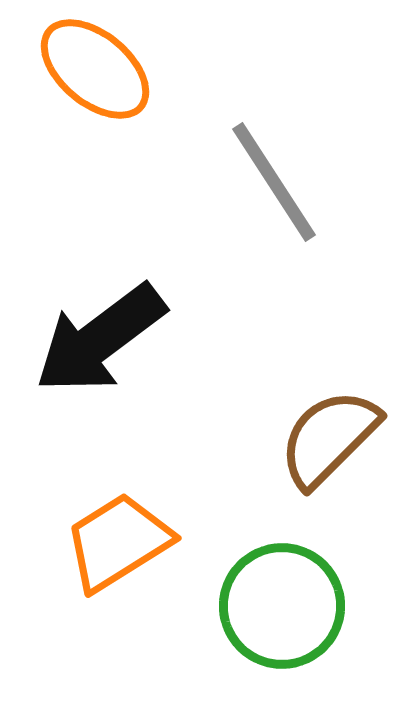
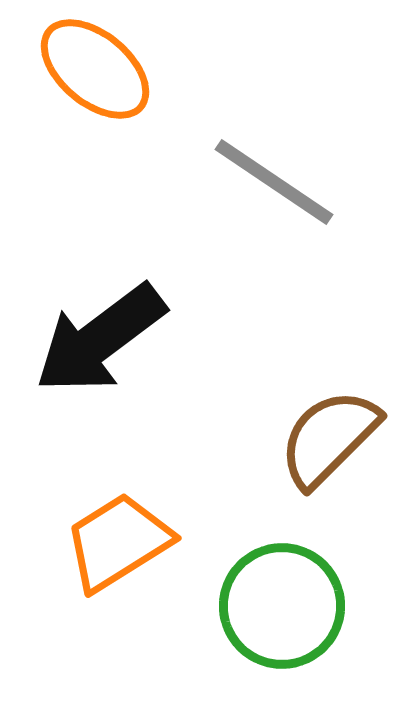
gray line: rotated 23 degrees counterclockwise
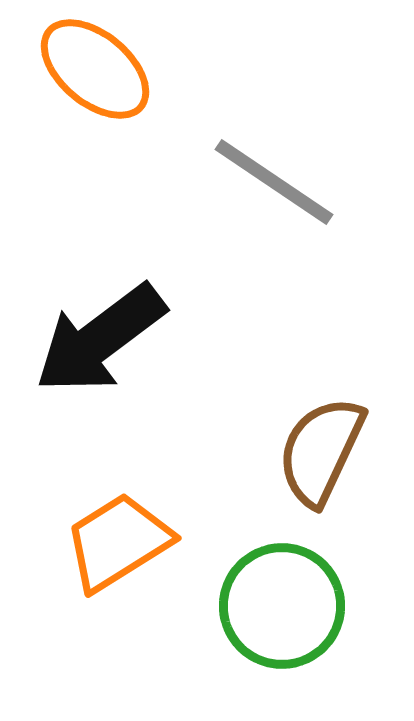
brown semicircle: moved 8 px left, 13 px down; rotated 20 degrees counterclockwise
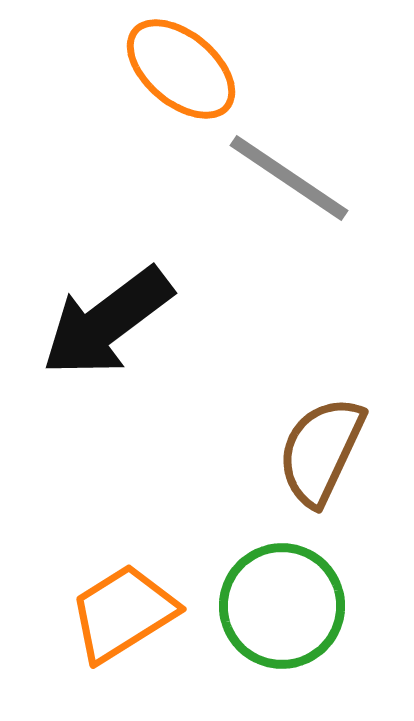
orange ellipse: moved 86 px right
gray line: moved 15 px right, 4 px up
black arrow: moved 7 px right, 17 px up
orange trapezoid: moved 5 px right, 71 px down
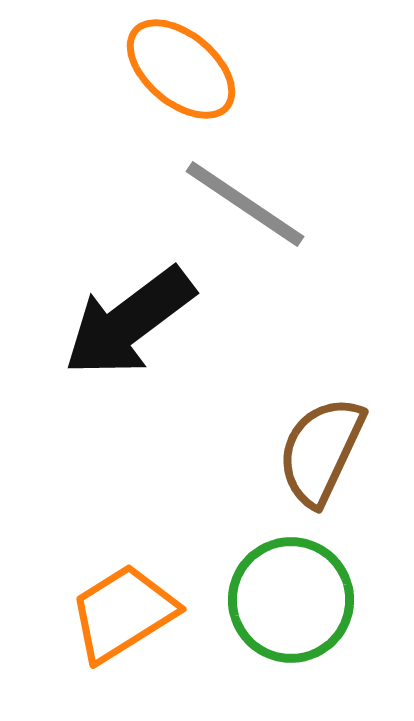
gray line: moved 44 px left, 26 px down
black arrow: moved 22 px right
green circle: moved 9 px right, 6 px up
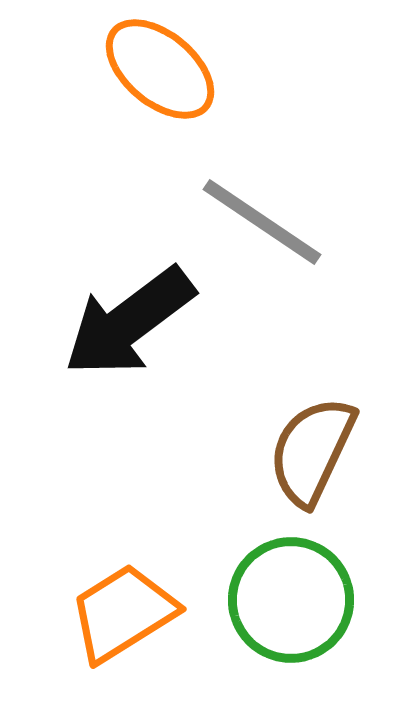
orange ellipse: moved 21 px left
gray line: moved 17 px right, 18 px down
brown semicircle: moved 9 px left
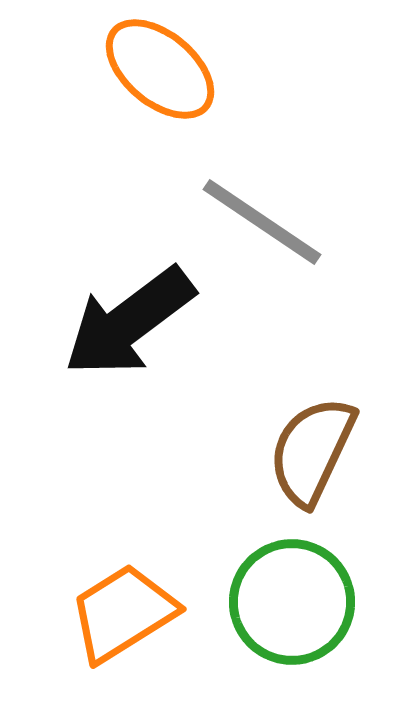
green circle: moved 1 px right, 2 px down
